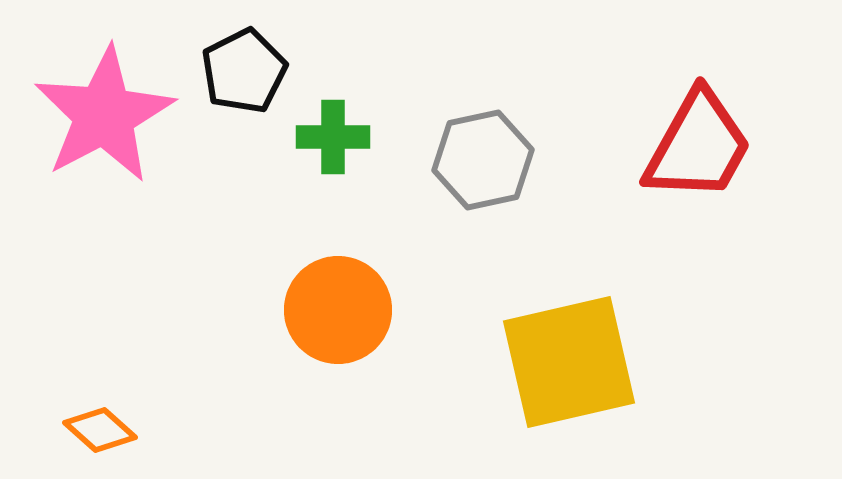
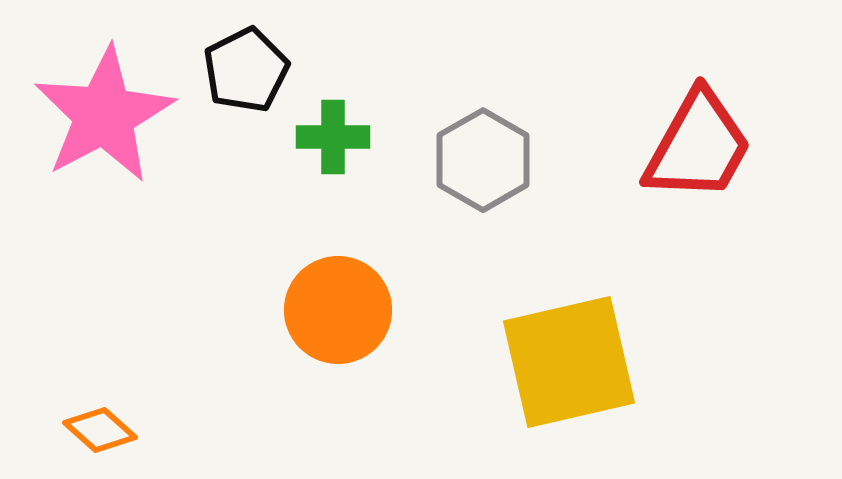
black pentagon: moved 2 px right, 1 px up
gray hexagon: rotated 18 degrees counterclockwise
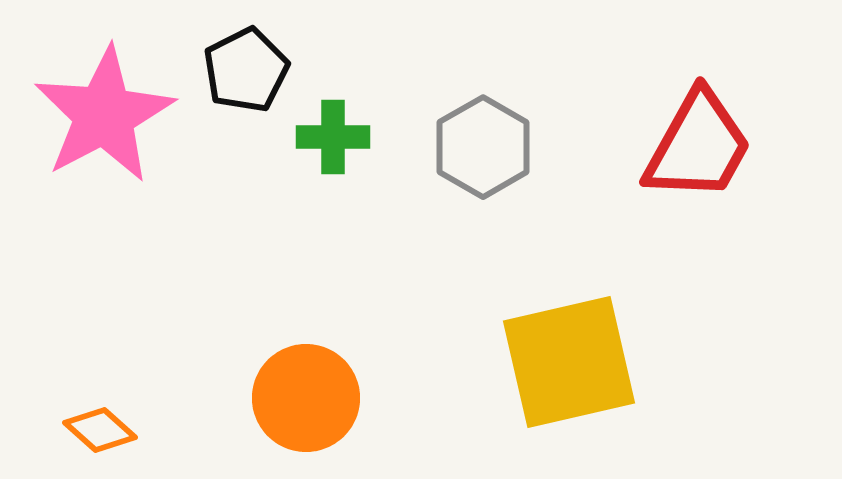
gray hexagon: moved 13 px up
orange circle: moved 32 px left, 88 px down
